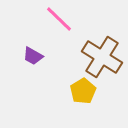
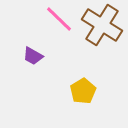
brown cross: moved 32 px up
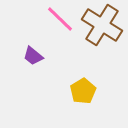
pink line: moved 1 px right
purple trapezoid: rotated 10 degrees clockwise
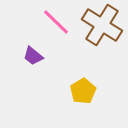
pink line: moved 4 px left, 3 px down
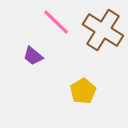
brown cross: moved 1 px right, 5 px down
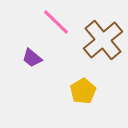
brown cross: moved 10 px down; rotated 18 degrees clockwise
purple trapezoid: moved 1 px left, 2 px down
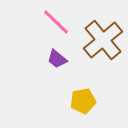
purple trapezoid: moved 25 px right, 1 px down
yellow pentagon: moved 10 px down; rotated 20 degrees clockwise
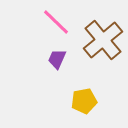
purple trapezoid: rotated 75 degrees clockwise
yellow pentagon: moved 1 px right
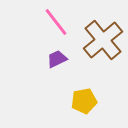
pink line: rotated 8 degrees clockwise
purple trapezoid: rotated 40 degrees clockwise
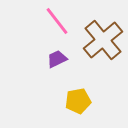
pink line: moved 1 px right, 1 px up
yellow pentagon: moved 6 px left
